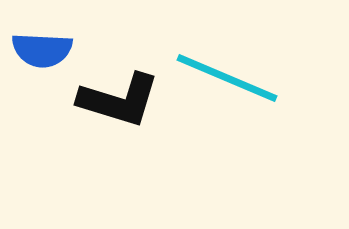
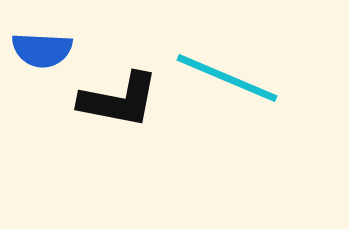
black L-shape: rotated 6 degrees counterclockwise
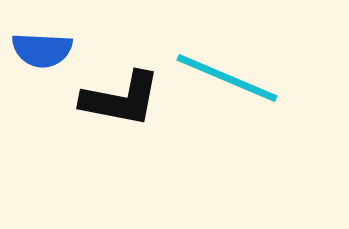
black L-shape: moved 2 px right, 1 px up
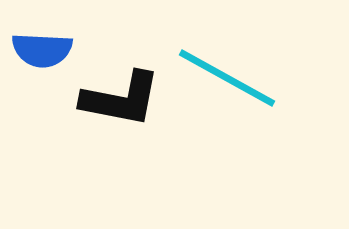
cyan line: rotated 6 degrees clockwise
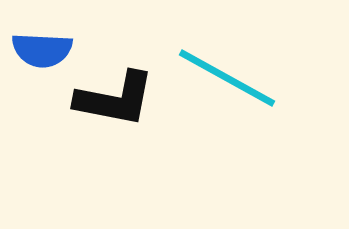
black L-shape: moved 6 px left
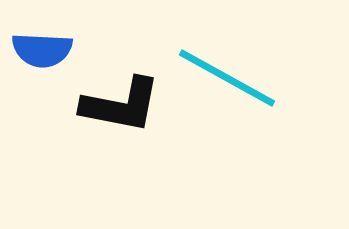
black L-shape: moved 6 px right, 6 px down
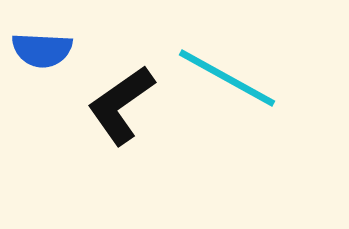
black L-shape: rotated 134 degrees clockwise
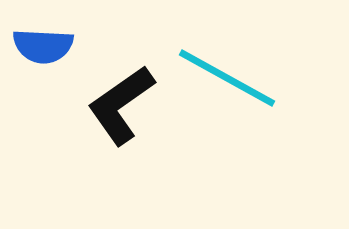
blue semicircle: moved 1 px right, 4 px up
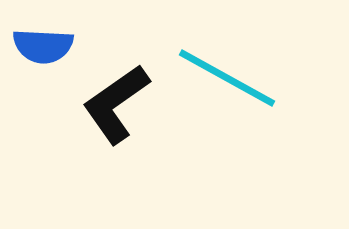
black L-shape: moved 5 px left, 1 px up
